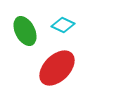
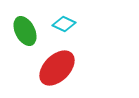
cyan diamond: moved 1 px right, 1 px up
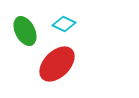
red ellipse: moved 4 px up
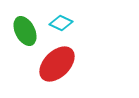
cyan diamond: moved 3 px left, 1 px up
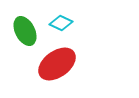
red ellipse: rotated 9 degrees clockwise
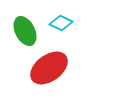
red ellipse: moved 8 px left, 4 px down
